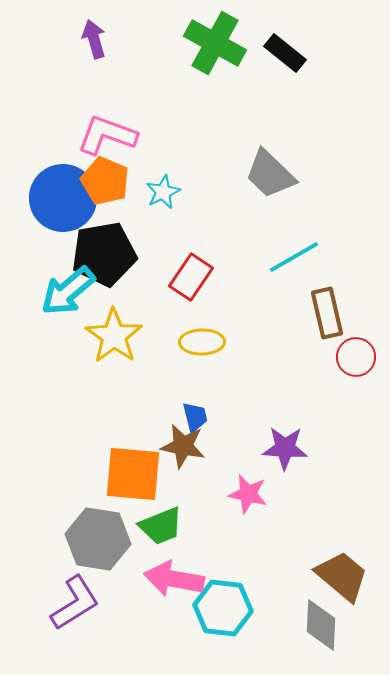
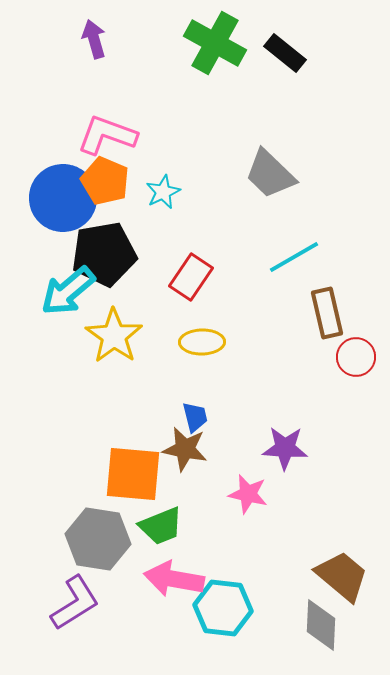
brown star: moved 2 px right, 3 px down
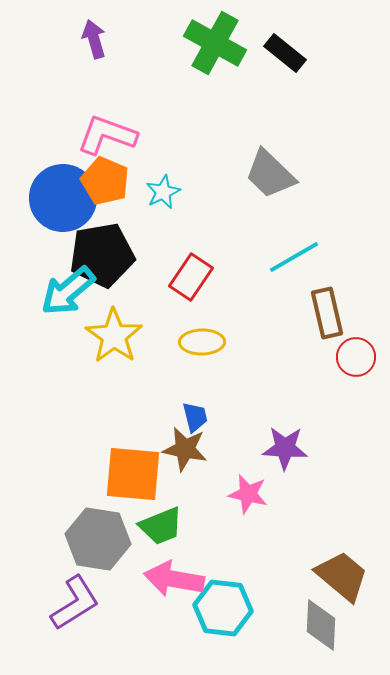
black pentagon: moved 2 px left, 1 px down
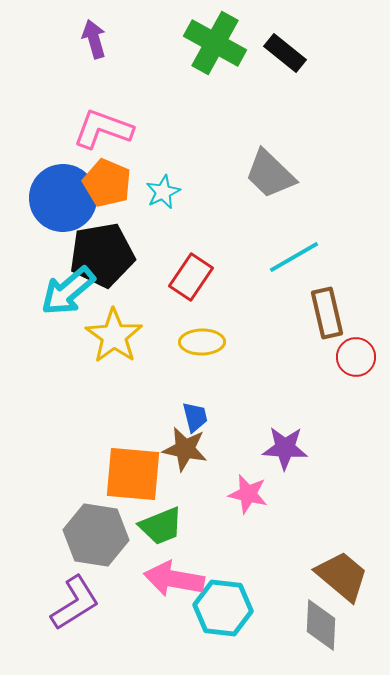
pink L-shape: moved 4 px left, 6 px up
orange pentagon: moved 2 px right, 2 px down
gray hexagon: moved 2 px left, 4 px up
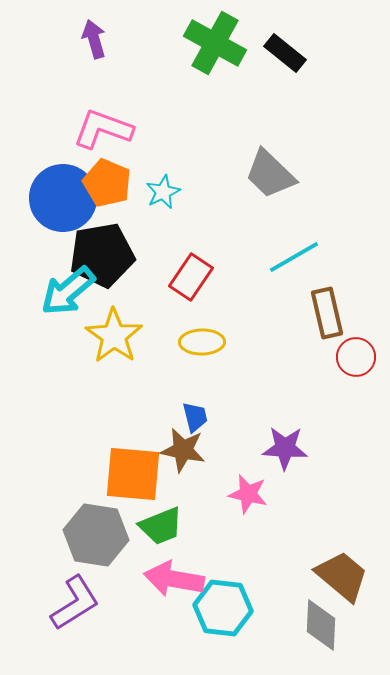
brown star: moved 2 px left, 1 px down
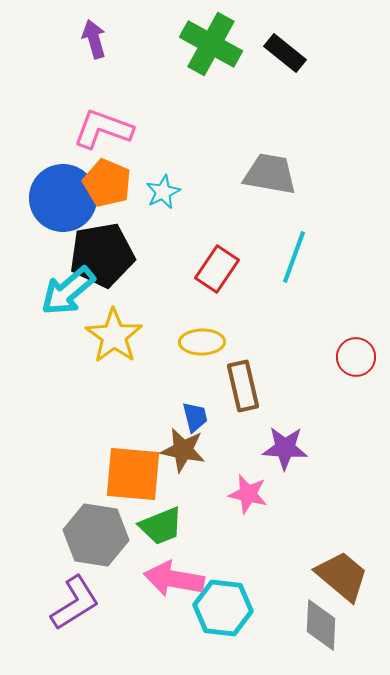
green cross: moved 4 px left, 1 px down
gray trapezoid: rotated 146 degrees clockwise
cyan line: rotated 40 degrees counterclockwise
red rectangle: moved 26 px right, 8 px up
brown rectangle: moved 84 px left, 73 px down
